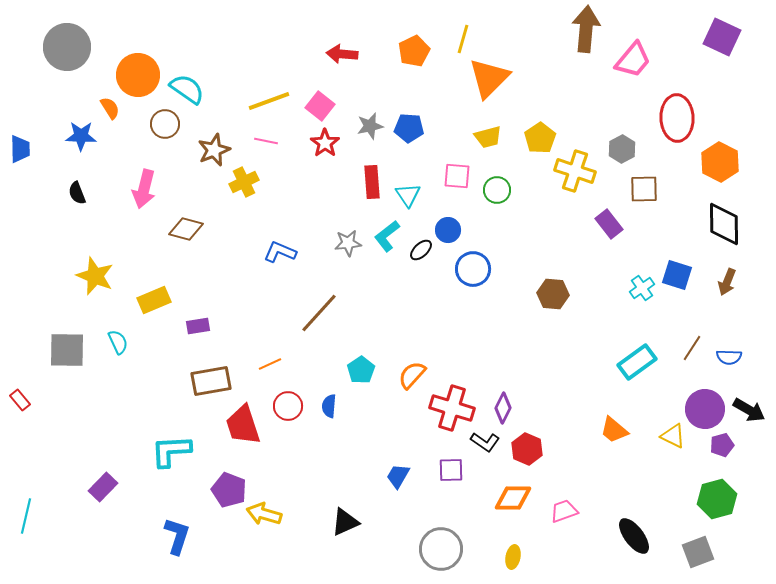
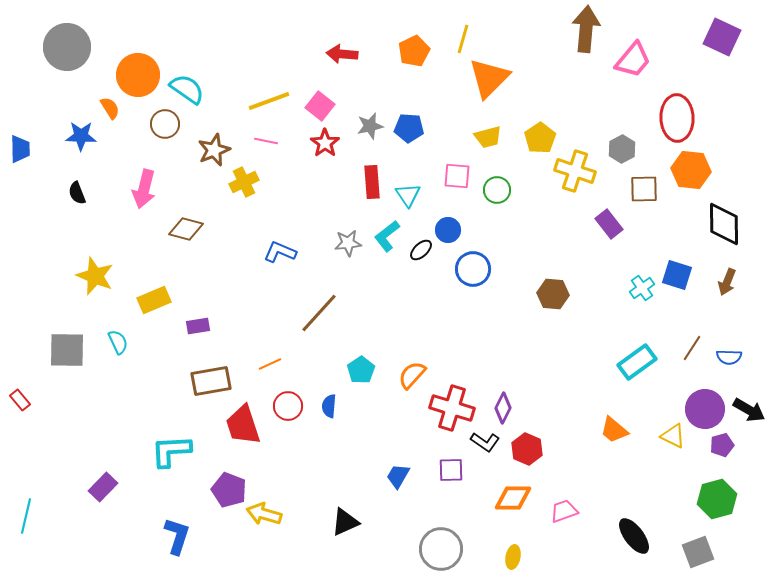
orange hexagon at (720, 162): moved 29 px left, 8 px down; rotated 21 degrees counterclockwise
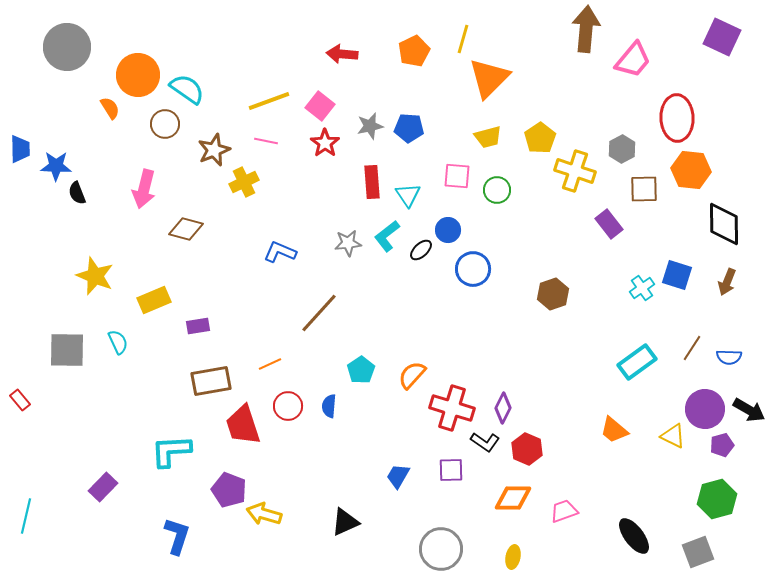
blue star at (81, 136): moved 25 px left, 30 px down
brown hexagon at (553, 294): rotated 24 degrees counterclockwise
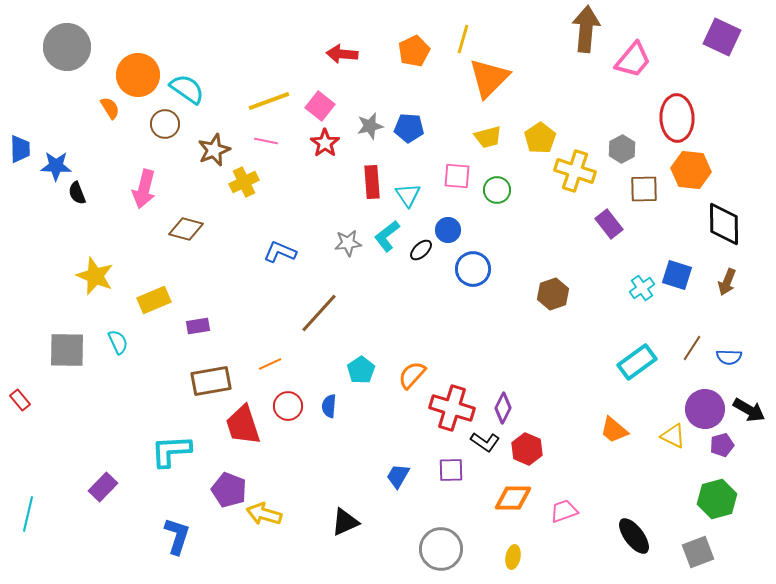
cyan line at (26, 516): moved 2 px right, 2 px up
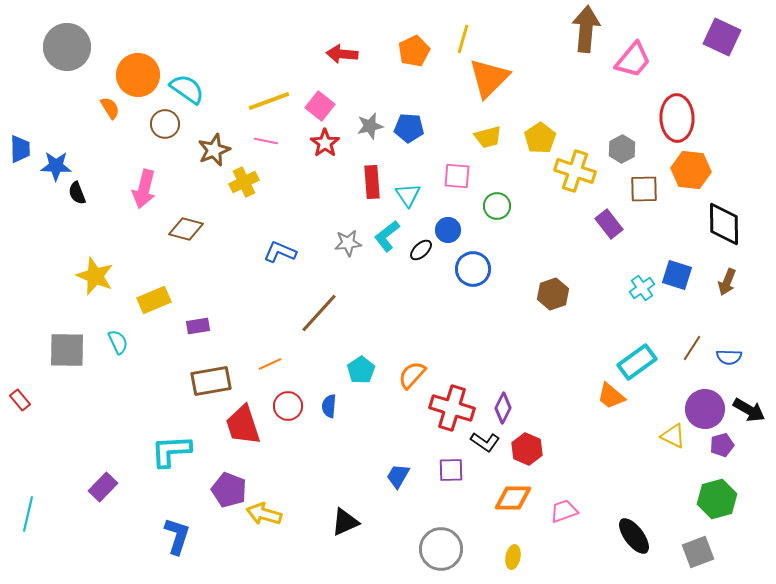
green circle at (497, 190): moved 16 px down
orange trapezoid at (614, 430): moved 3 px left, 34 px up
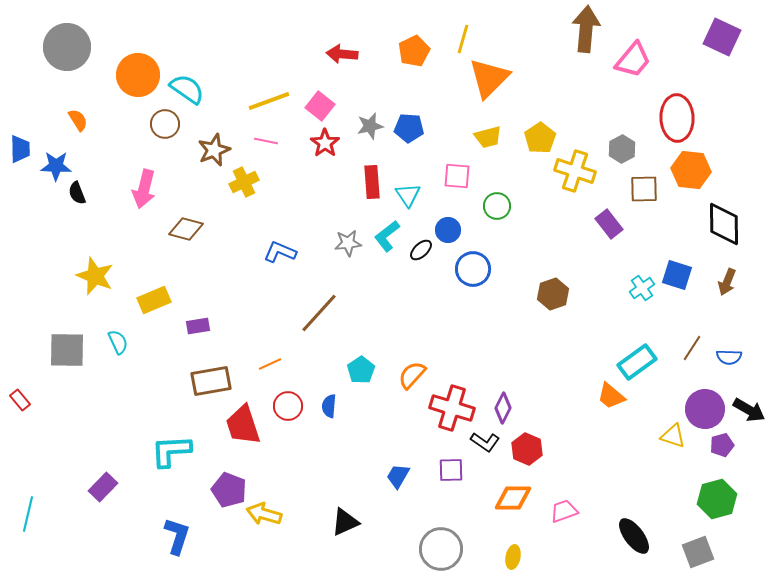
orange semicircle at (110, 108): moved 32 px left, 12 px down
yellow triangle at (673, 436): rotated 8 degrees counterclockwise
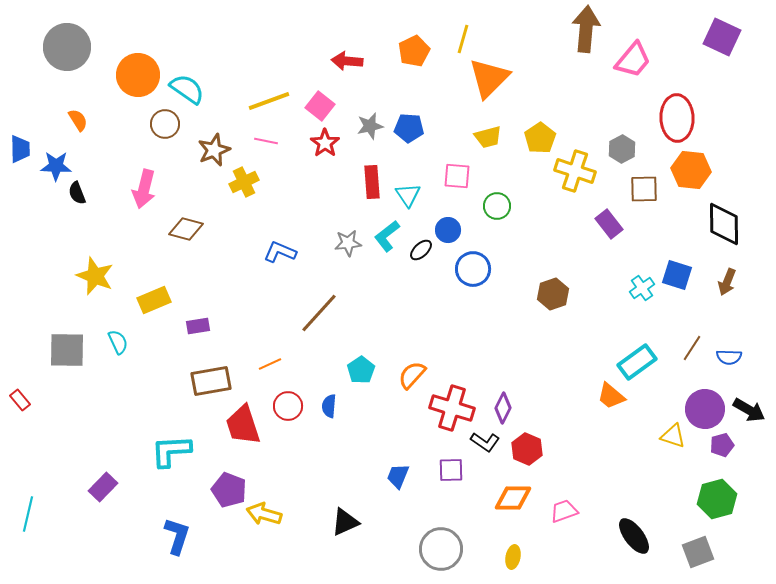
red arrow at (342, 54): moved 5 px right, 7 px down
blue trapezoid at (398, 476): rotated 8 degrees counterclockwise
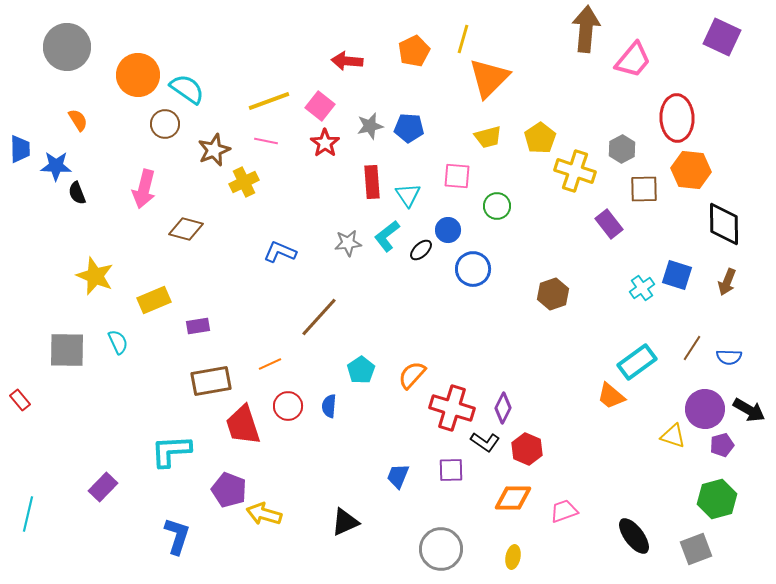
brown line at (319, 313): moved 4 px down
gray square at (698, 552): moved 2 px left, 3 px up
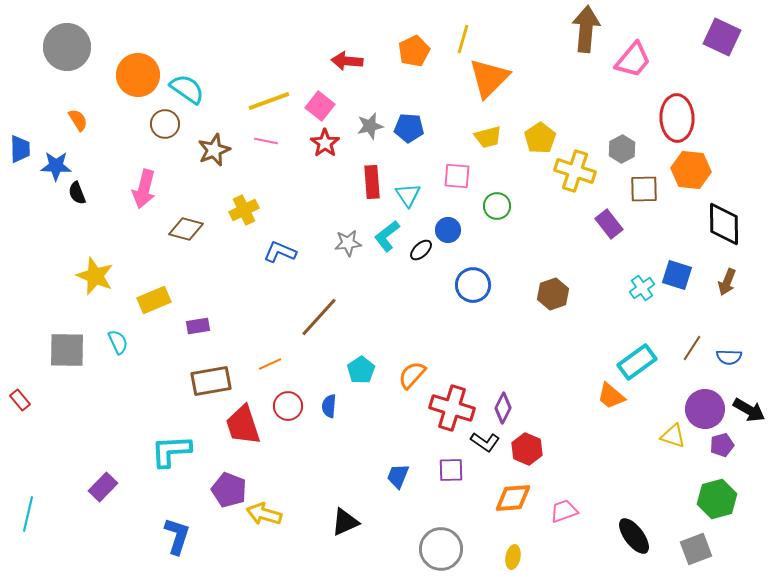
yellow cross at (244, 182): moved 28 px down
blue circle at (473, 269): moved 16 px down
orange diamond at (513, 498): rotated 6 degrees counterclockwise
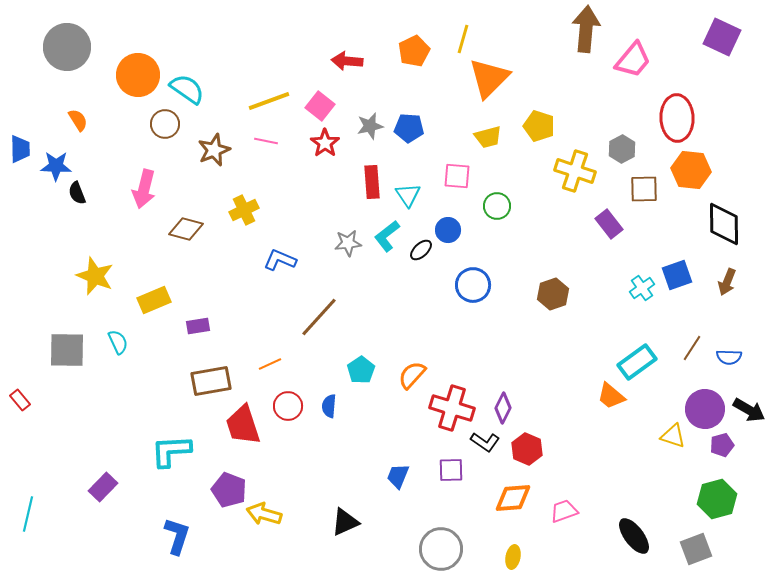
yellow pentagon at (540, 138): moved 1 px left, 12 px up; rotated 20 degrees counterclockwise
blue L-shape at (280, 252): moved 8 px down
blue square at (677, 275): rotated 36 degrees counterclockwise
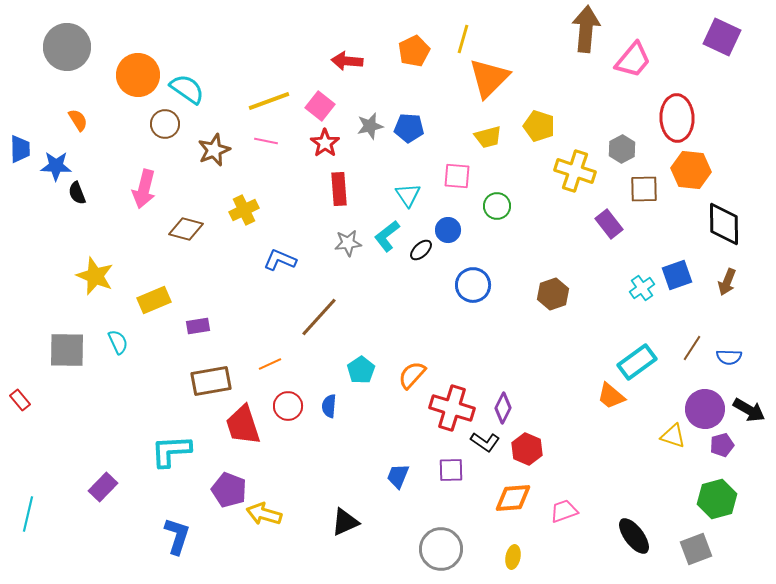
red rectangle at (372, 182): moved 33 px left, 7 px down
